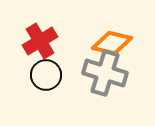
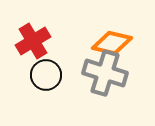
red cross: moved 7 px left
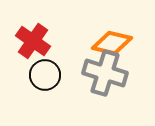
red cross: rotated 24 degrees counterclockwise
black circle: moved 1 px left
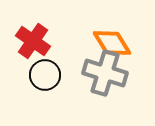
orange diamond: rotated 45 degrees clockwise
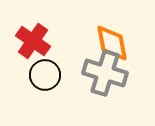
orange diamond: rotated 21 degrees clockwise
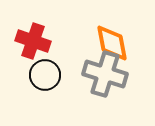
red cross: rotated 16 degrees counterclockwise
gray cross: moved 1 px down
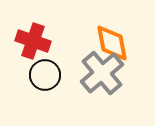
gray cross: moved 3 px left, 1 px up; rotated 33 degrees clockwise
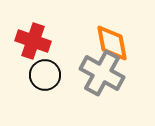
gray cross: rotated 21 degrees counterclockwise
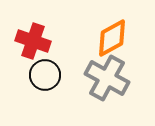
orange diamond: moved 5 px up; rotated 72 degrees clockwise
gray cross: moved 5 px right, 5 px down
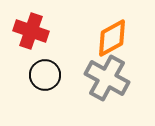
red cross: moved 2 px left, 10 px up
